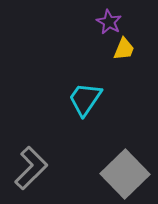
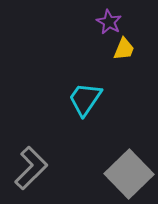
gray square: moved 4 px right
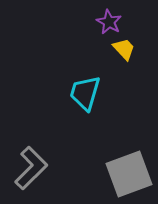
yellow trapezoid: rotated 65 degrees counterclockwise
cyan trapezoid: moved 6 px up; rotated 18 degrees counterclockwise
gray square: rotated 24 degrees clockwise
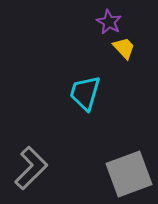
yellow trapezoid: moved 1 px up
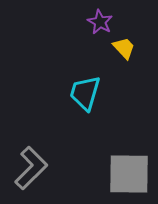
purple star: moved 9 px left
gray square: rotated 21 degrees clockwise
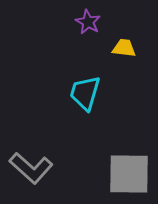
purple star: moved 12 px left
yellow trapezoid: rotated 40 degrees counterclockwise
gray L-shape: rotated 87 degrees clockwise
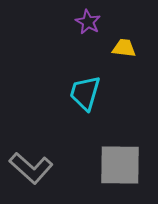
gray square: moved 9 px left, 9 px up
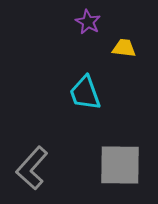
cyan trapezoid: rotated 36 degrees counterclockwise
gray L-shape: moved 1 px right; rotated 90 degrees clockwise
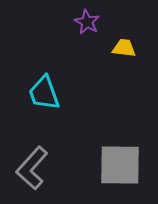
purple star: moved 1 px left
cyan trapezoid: moved 41 px left
